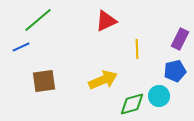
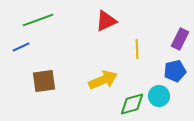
green line: rotated 20 degrees clockwise
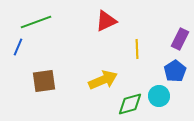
green line: moved 2 px left, 2 px down
blue line: moved 3 px left; rotated 42 degrees counterclockwise
blue pentagon: rotated 20 degrees counterclockwise
green diamond: moved 2 px left
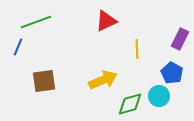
blue pentagon: moved 3 px left, 2 px down; rotated 10 degrees counterclockwise
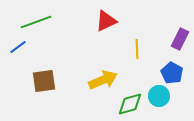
blue line: rotated 30 degrees clockwise
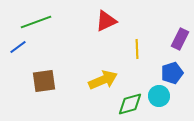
blue pentagon: rotated 25 degrees clockwise
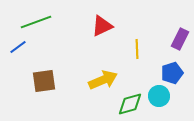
red triangle: moved 4 px left, 5 px down
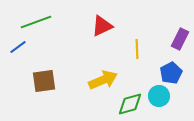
blue pentagon: moved 1 px left; rotated 10 degrees counterclockwise
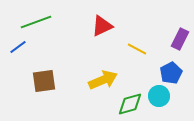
yellow line: rotated 60 degrees counterclockwise
